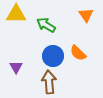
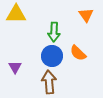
green arrow: moved 8 px right, 7 px down; rotated 120 degrees counterclockwise
blue circle: moved 1 px left
purple triangle: moved 1 px left
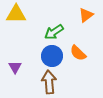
orange triangle: rotated 28 degrees clockwise
green arrow: rotated 54 degrees clockwise
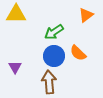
blue circle: moved 2 px right
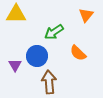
orange triangle: rotated 14 degrees counterclockwise
blue circle: moved 17 px left
purple triangle: moved 2 px up
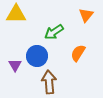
orange semicircle: rotated 78 degrees clockwise
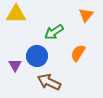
brown arrow: rotated 60 degrees counterclockwise
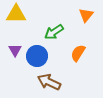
purple triangle: moved 15 px up
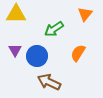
orange triangle: moved 1 px left, 1 px up
green arrow: moved 3 px up
